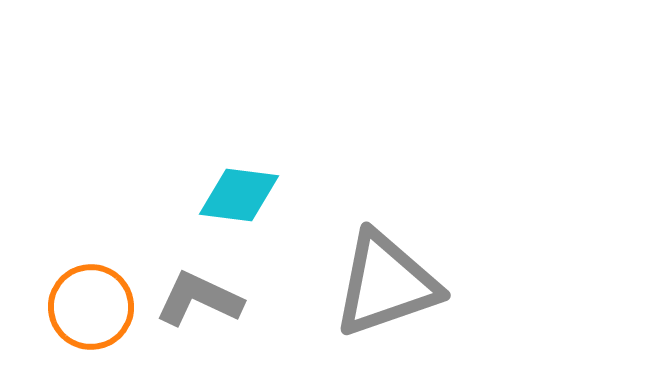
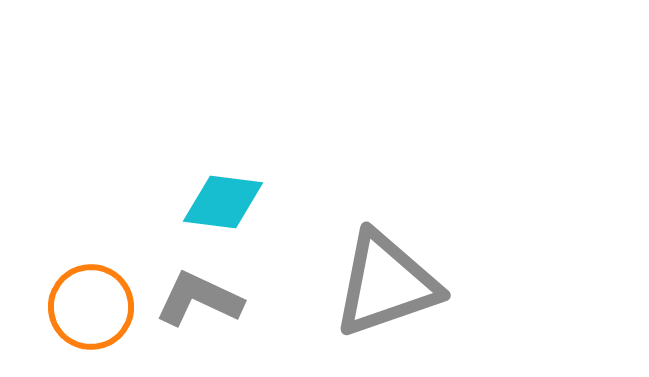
cyan diamond: moved 16 px left, 7 px down
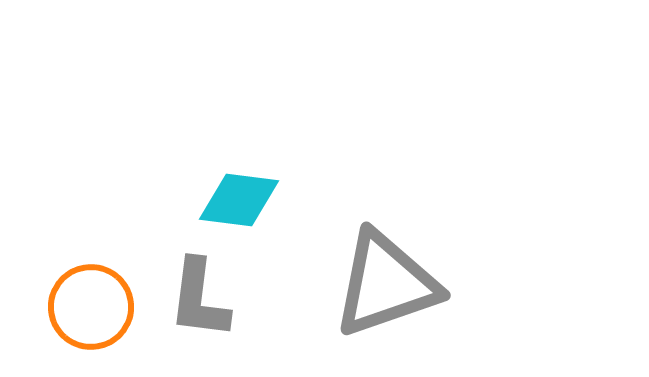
cyan diamond: moved 16 px right, 2 px up
gray L-shape: rotated 108 degrees counterclockwise
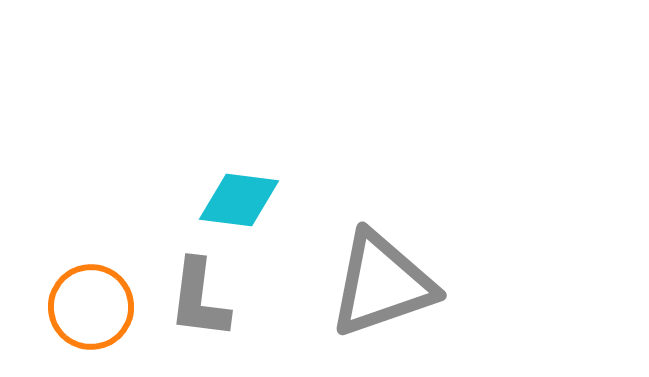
gray triangle: moved 4 px left
